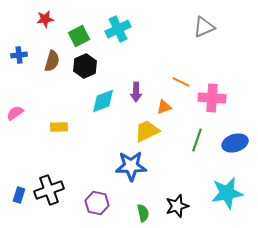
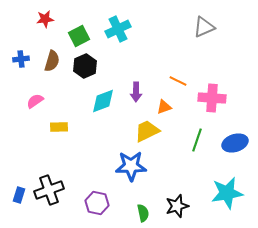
blue cross: moved 2 px right, 4 px down
orange line: moved 3 px left, 1 px up
pink semicircle: moved 20 px right, 12 px up
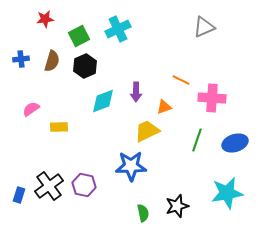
orange line: moved 3 px right, 1 px up
pink semicircle: moved 4 px left, 8 px down
black cross: moved 4 px up; rotated 16 degrees counterclockwise
purple hexagon: moved 13 px left, 18 px up
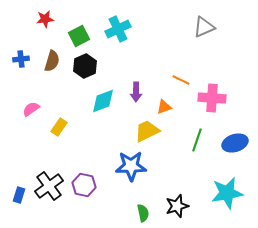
yellow rectangle: rotated 54 degrees counterclockwise
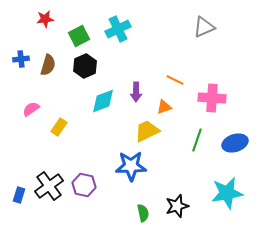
brown semicircle: moved 4 px left, 4 px down
orange line: moved 6 px left
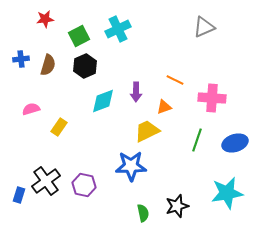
pink semicircle: rotated 18 degrees clockwise
black cross: moved 3 px left, 5 px up
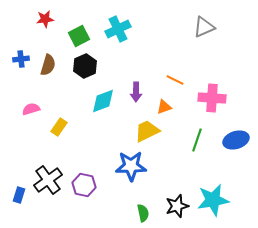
blue ellipse: moved 1 px right, 3 px up
black cross: moved 2 px right, 1 px up
cyan star: moved 14 px left, 7 px down
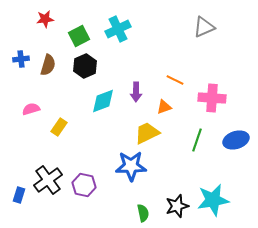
yellow trapezoid: moved 2 px down
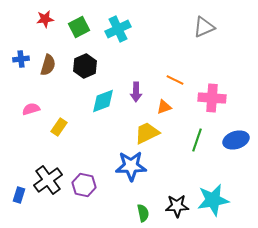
green square: moved 9 px up
black star: rotated 15 degrees clockwise
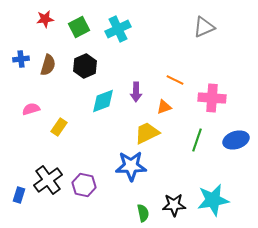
black star: moved 3 px left, 1 px up
